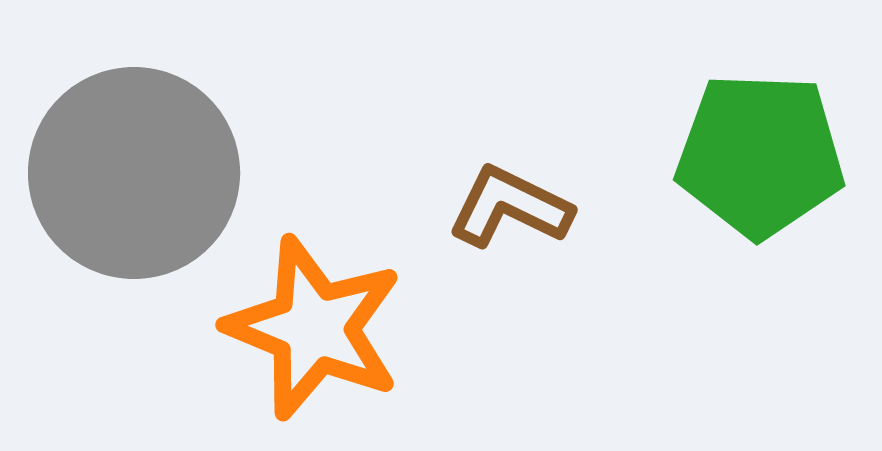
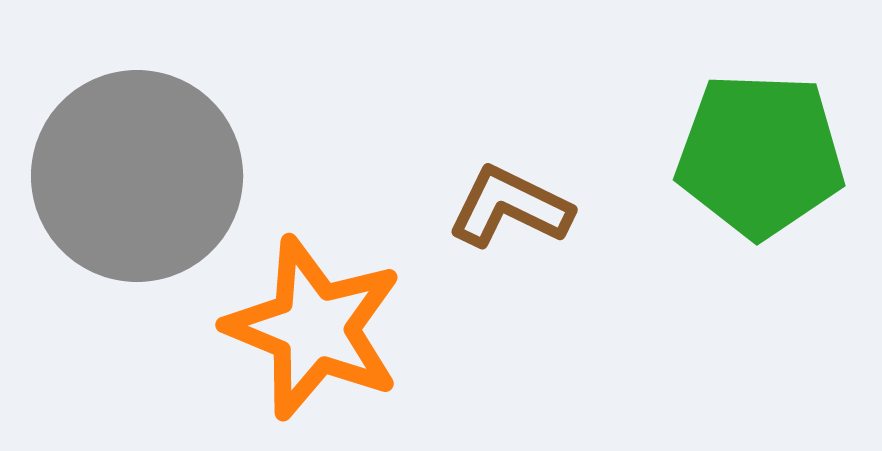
gray circle: moved 3 px right, 3 px down
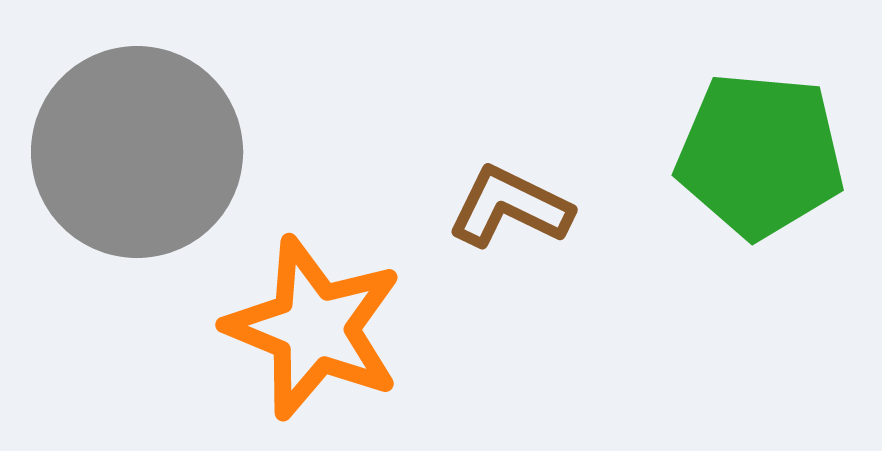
green pentagon: rotated 3 degrees clockwise
gray circle: moved 24 px up
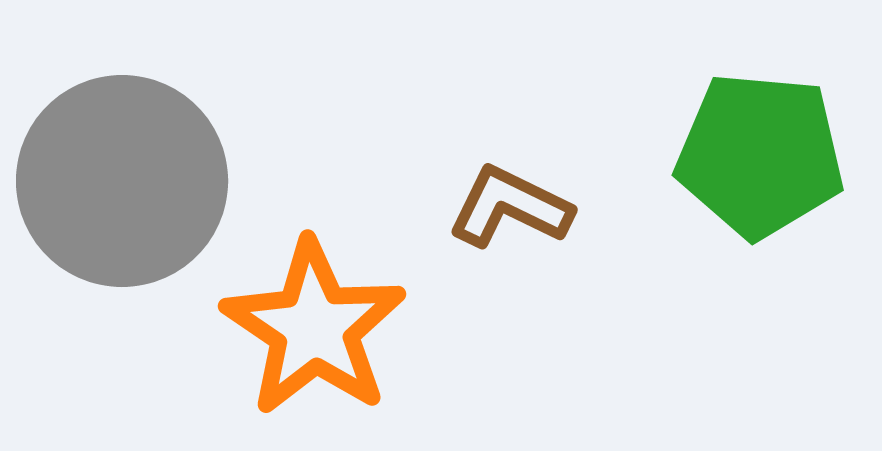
gray circle: moved 15 px left, 29 px down
orange star: rotated 12 degrees clockwise
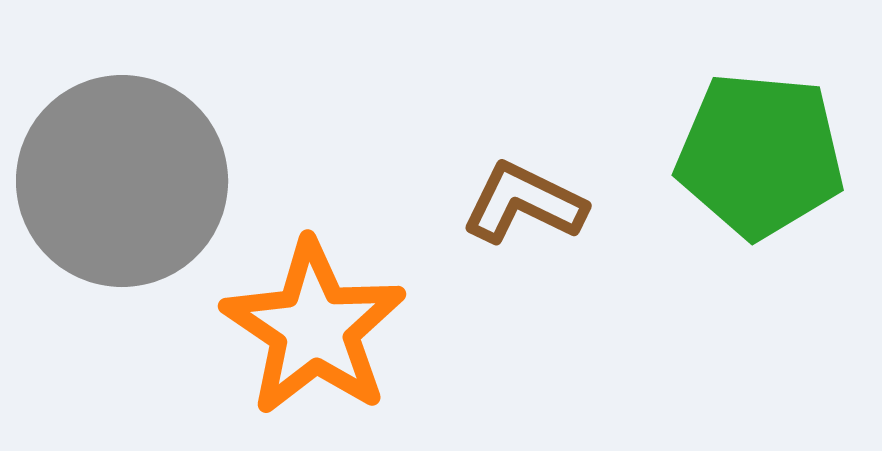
brown L-shape: moved 14 px right, 4 px up
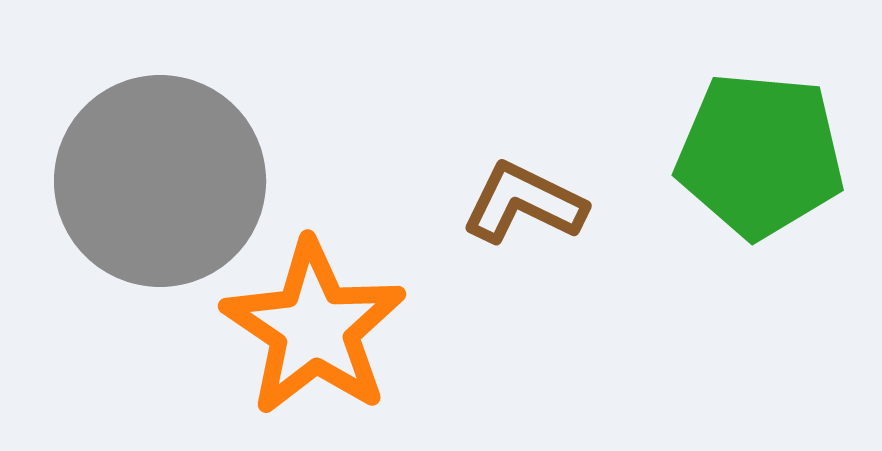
gray circle: moved 38 px right
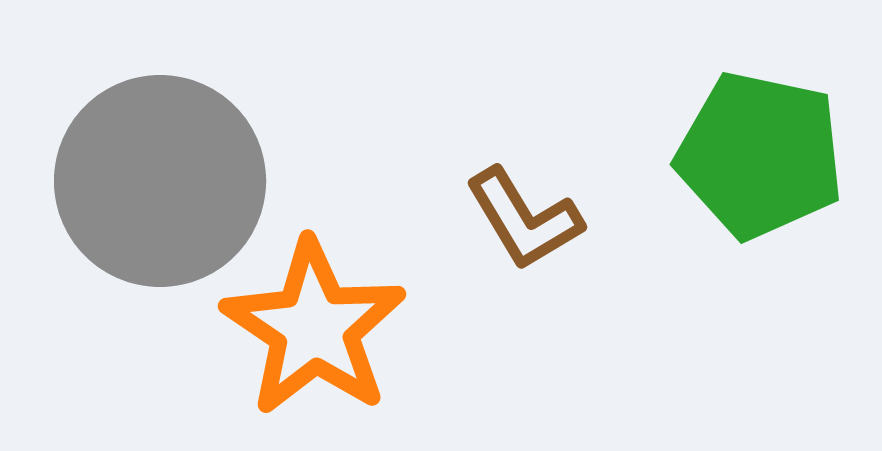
green pentagon: rotated 7 degrees clockwise
brown L-shape: moved 16 px down; rotated 147 degrees counterclockwise
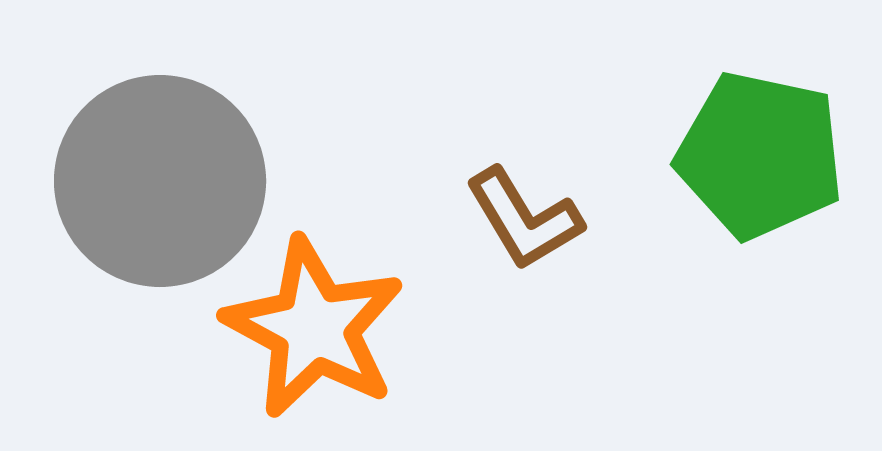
orange star: rotated 6 degrees counterclockwise
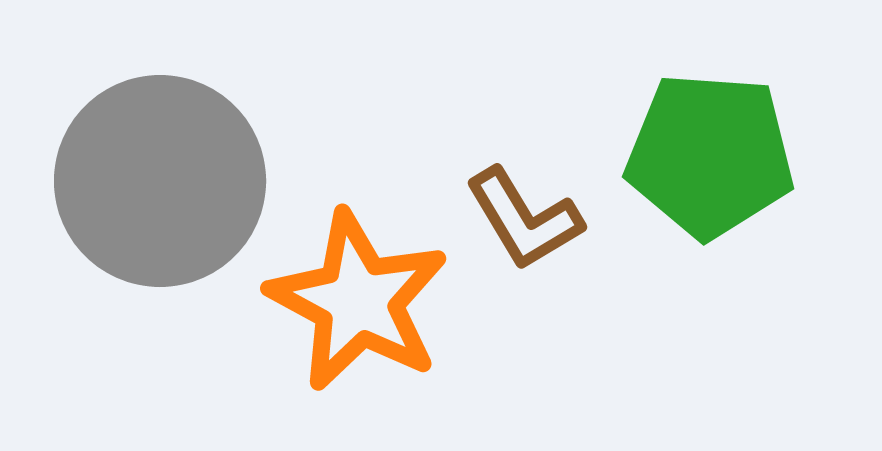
green pentagon: moved 50 px left; rotated 8 degrees counterclockwise
orange star: moved 44 px right, 27 px up
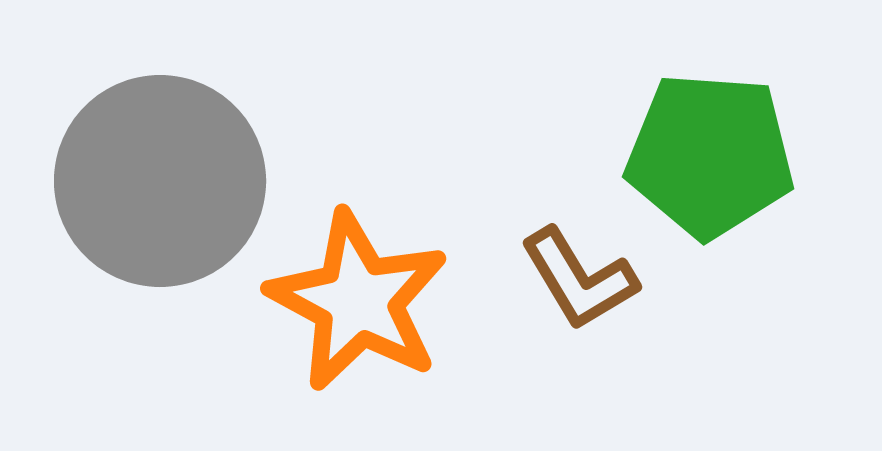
brown L-shape: moved 55 px right, 60 px down
